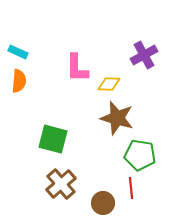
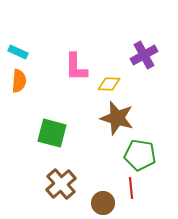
pink L-shape: moved 1 px left, 1 px up
green square: moved 1 px left, 6 px up
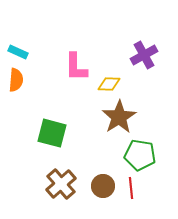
orange semicircle: moved 3 px left, 1 px up
brown star: moved 2 px right, 1 px up; rotated 24 degrees clockwise
brown circle: moved 17 px up
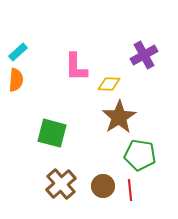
cyan rectangle: rotated 66 degrees counterclockwise
red line: moved 1 px left, 2 px down
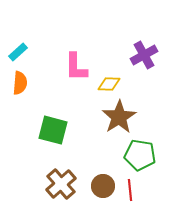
orange semicircle: moved 4 px right, 3 px down
green square: moved 1 px right, 3 px up
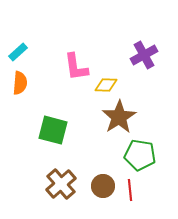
pink L-shape: rotated 8 degrees counterclockwise
yellow diamond: moved 3 px left, 1 px down
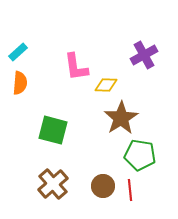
brown star: moved 2 px right, 1 px down
brown cross: moved 8 px left
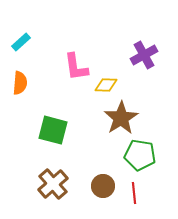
cyan rectangle: moved 3 px right, 10 px up
red line: moved 4 px right, 3 px down
